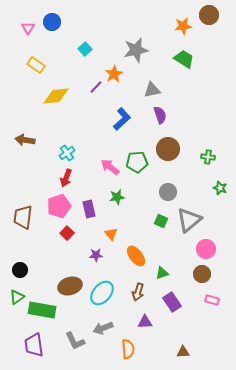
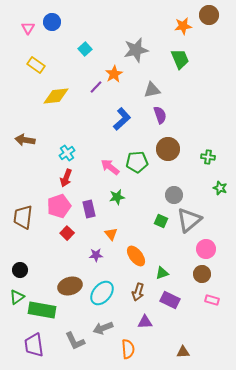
green trapezoid at (184, 59): moved 4 px left; rotated 35 degrees clockwise
gray circle at (168, 192): moved 6 px right, 3 px down
purple rectangle at (172, 302): moved 2 px left, 2 px up; rotated 30 degrees counterclockwise
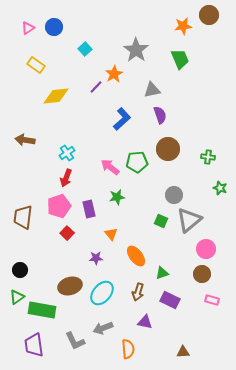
blue circle at (52, 22): moved 2 px right, 5 px down
pink triangle at (28, 28): rotated 24 degrees clockwise
gray star at (136, 50): rotated 25 degrees counterclockwise
purple star at (96, 255): moved 3 px down
purple triangle at (145, 322): rotated 14 degrees clockwise
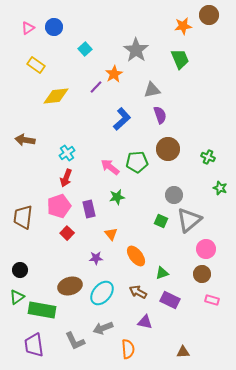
green cross at (208, 157): rotated 16 degrees clockwise
brown arrow at (138, 292): rotated 102 degrees clockwise
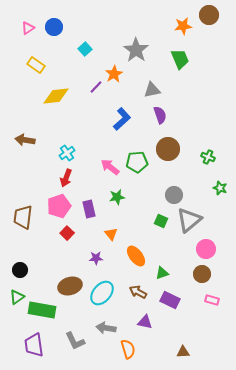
gray arrow at (103, 328): moved 3 px right; rotated 30 degrees clockwise
orange semicircle at (128, 349): rotated 12 degrees counterclockwise
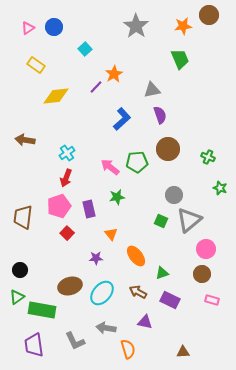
gray star at (136, 50): moved 24 px up
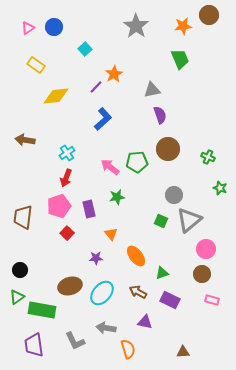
blue L-shape at (122, 119): moved 19 px left
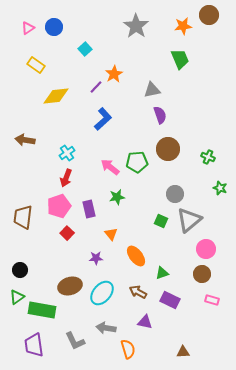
gray circle at (174, 195): moved 1 px right, 1 px up
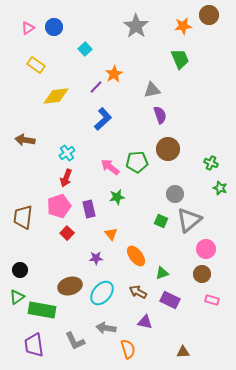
green cross at (208, 157): moved 3 px right, 6 px down
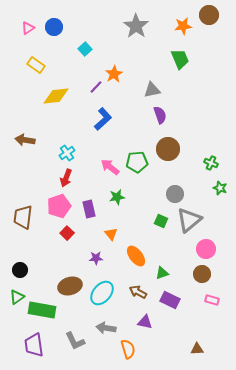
brown triangle at (183, 352): moved 14 px right, 3 px up
